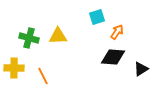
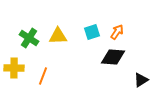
cyan square: moved 5 px left, 15 px down
green cross: rotated 18 degrees clockwise
black triangle: moved 11 px down
orange line: rotated 48 degrees clockwise
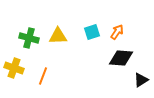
green cross: rotated 18 degrees counterclockwise
black diamond: moved 8 px right, 1 px down
yellow cross: rotated 18 degrees clockwise
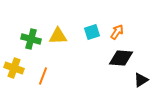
green cross: moved 2 px right, 1 px down
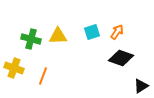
black diamond: rotated 15 degrees clockwise
black triangle: moved 6 px down
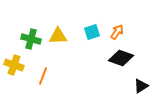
yellow cross: moved 3 px up
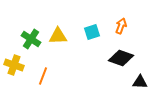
orange arrow: moved 4 px right, 6 px up; rotated 14 degrees counterclockwise
green cross: rotated 18 degrees clockwise
black triangle: moved 1 px left, 4 px up; rotated 35 degrees clockwise
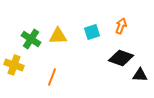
orange line: moved 9 px right, 1 px down
black triangle: moved 7 px up
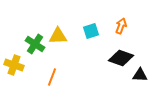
cyan square: moved 1 px left, 1 px up
green cross: moved 4 px right, 5 px down
